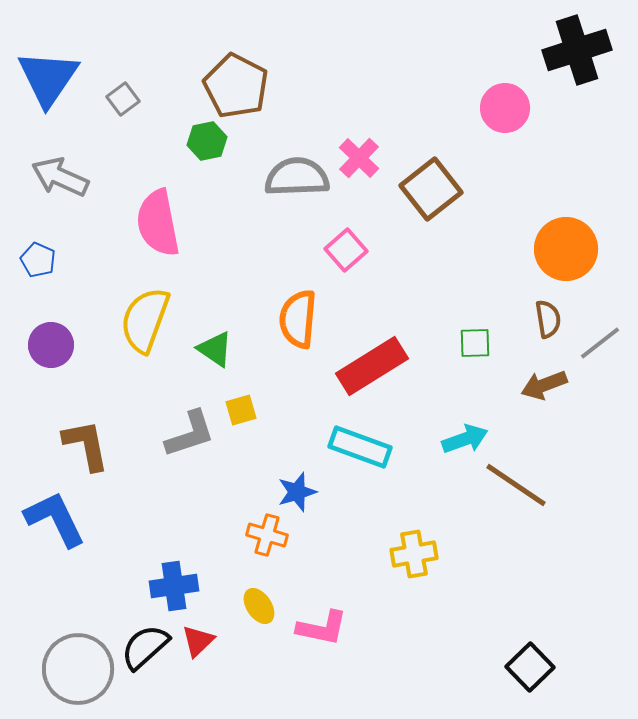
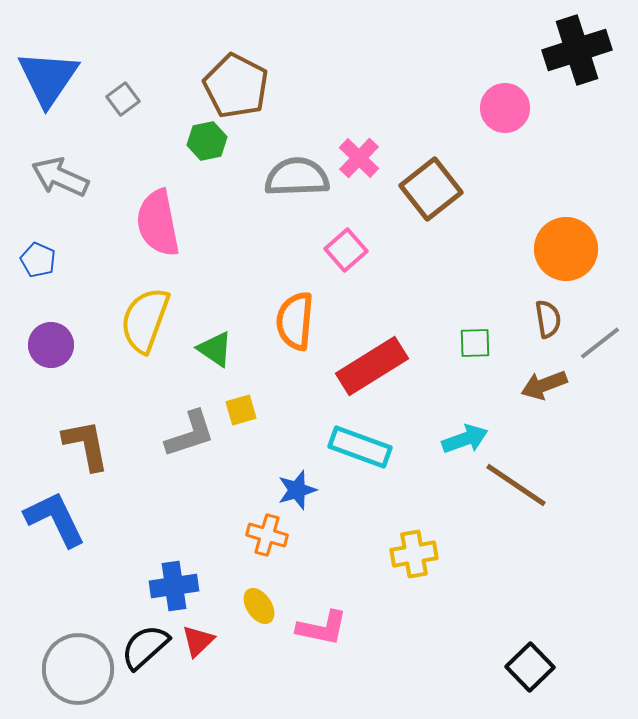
orange semicircle: moved 3 px left, 2 px down
blue star: moved 2 px up
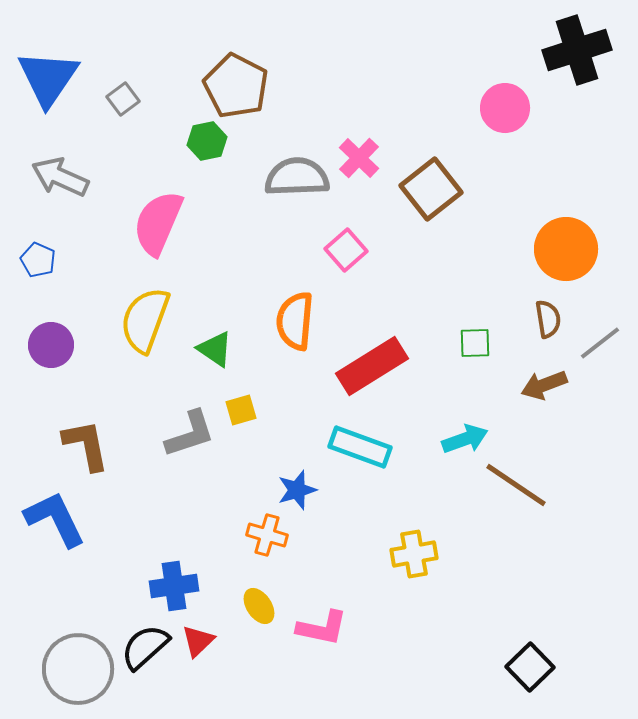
pink semicircle: rotated 34 degrees clockwise
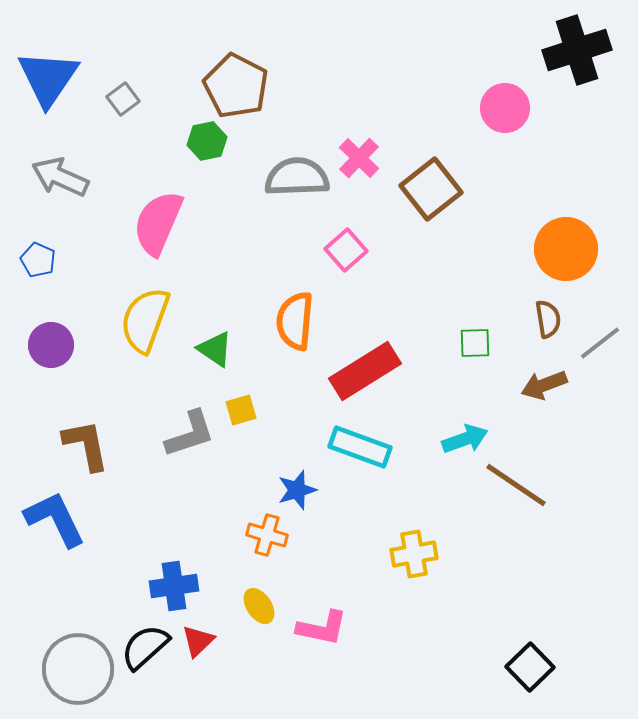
red rectangle: moved 7 px left, 5 px down
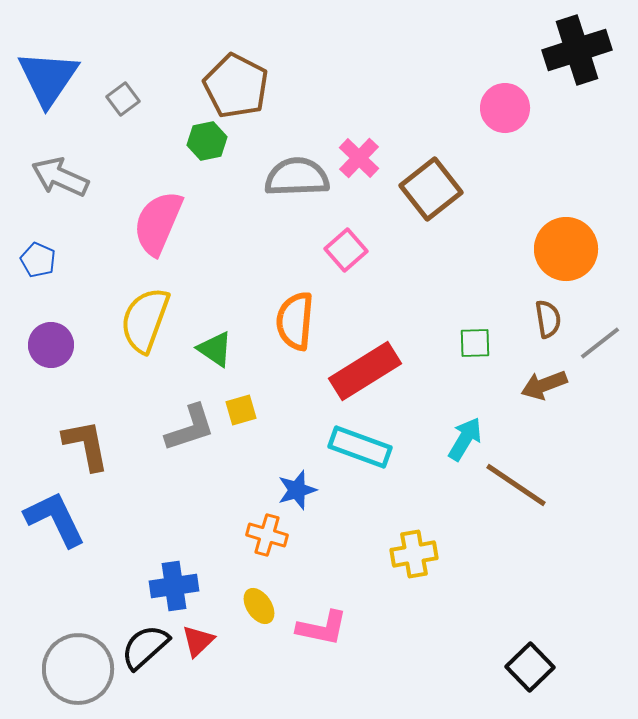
gray L-shape: moved 6 px up
cyan arrow: rotated 39 degrees counterclockwise
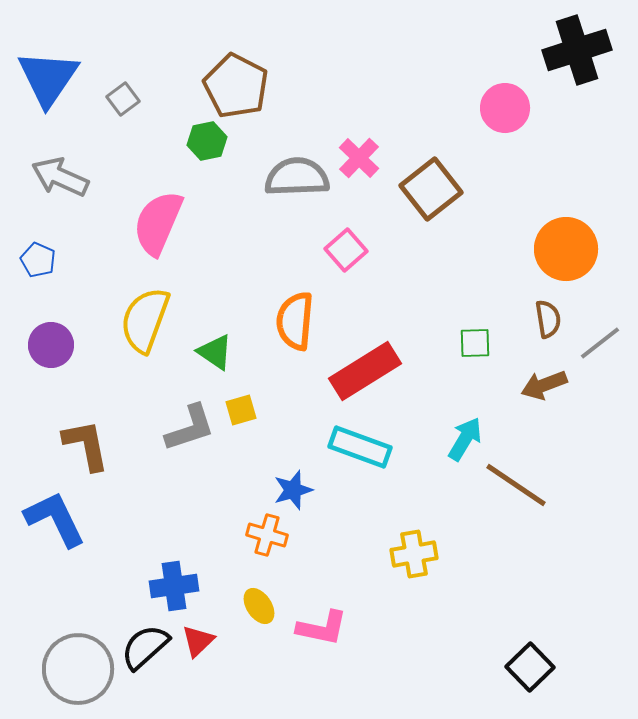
green triangle: moved 3 px down
blue star: moved 4 px left
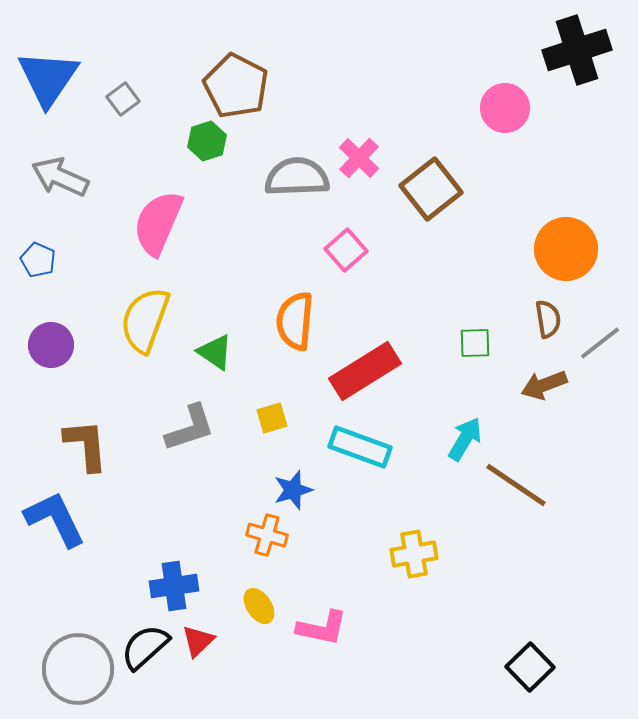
green hexagon: rotated 6 degrees counterclockwise
yellow square: moved 31 px right, 8 px down
brown L-shape: rotated 6 degrees clockwise
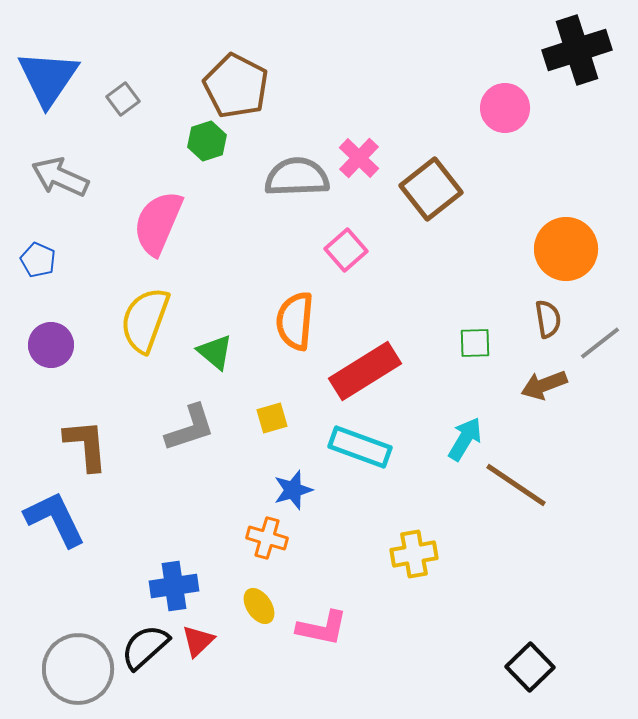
green triangle: rotated 6 degrees clockwise
orange cross: moved 3 px down
